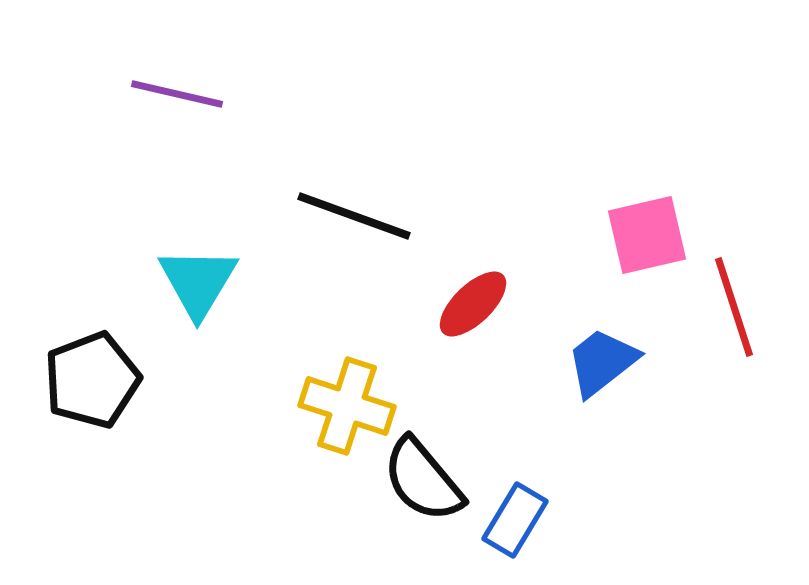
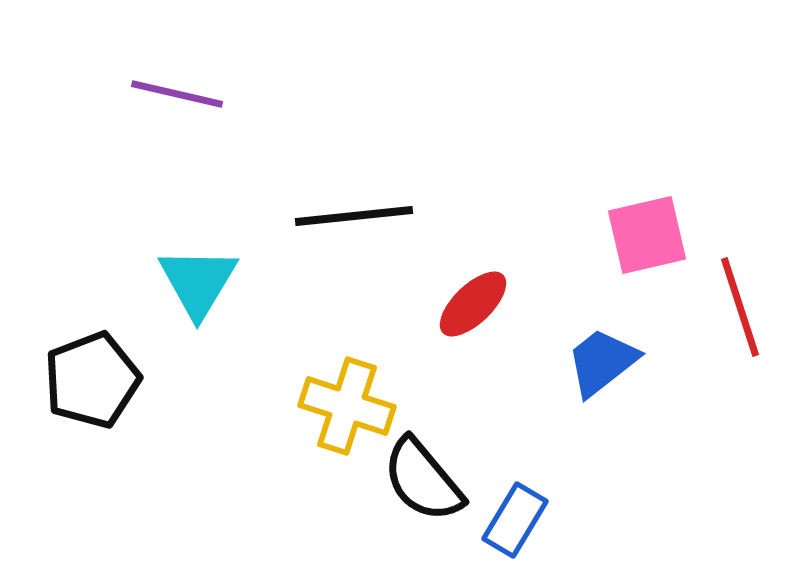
black line: rotated 26 degrees counterclockwise
red line: moved 6 px right
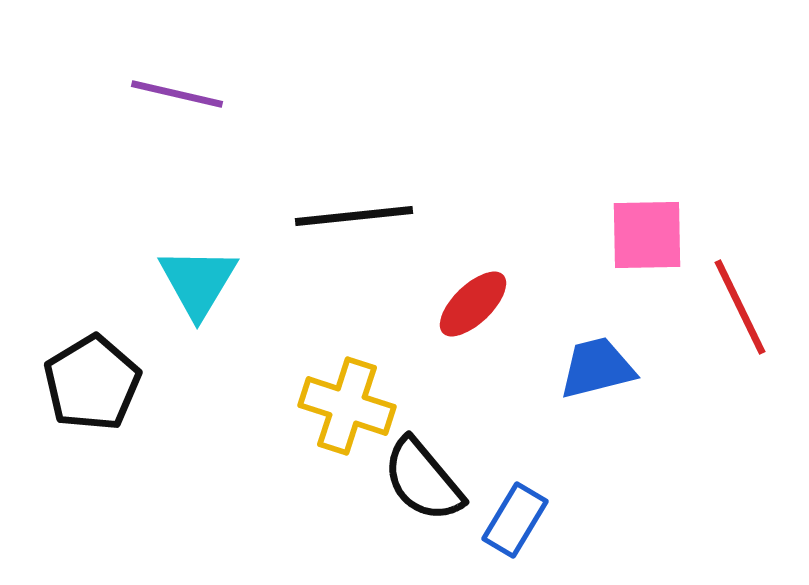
pink square: rotated 12 degrees clockwise
red line: rotated 8 degrees counterclockwise
blue trapezoid: moved 5 px left, 6 px down; rotated 24 degrees clockwise
black pentagon: moved 3 px down; rotated 10 degrees counterclockwise
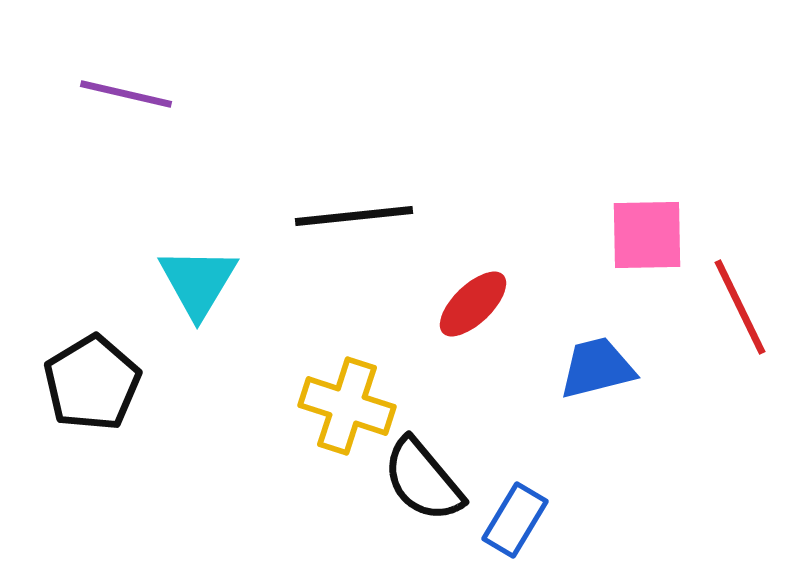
purple line: moved 51 px left
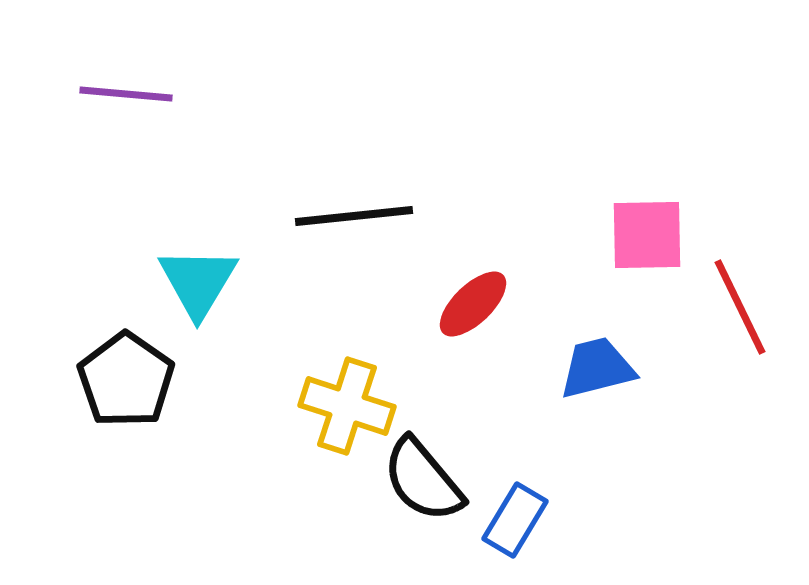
purple line: rotated 8 degrees counterclockwise
black pentagon: moved 34 px right, 3 px up; rotated 6 degrees counterclockwise
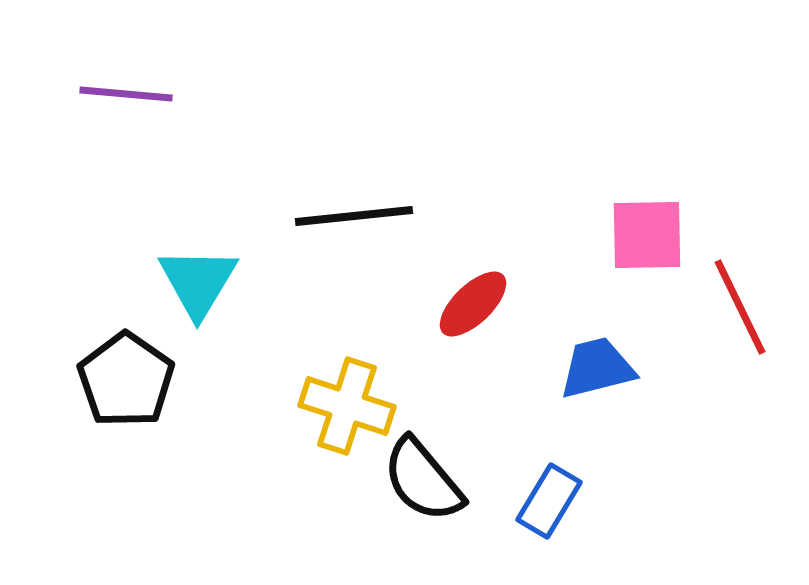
blue rectangle: moved 34 px right, 19 px up
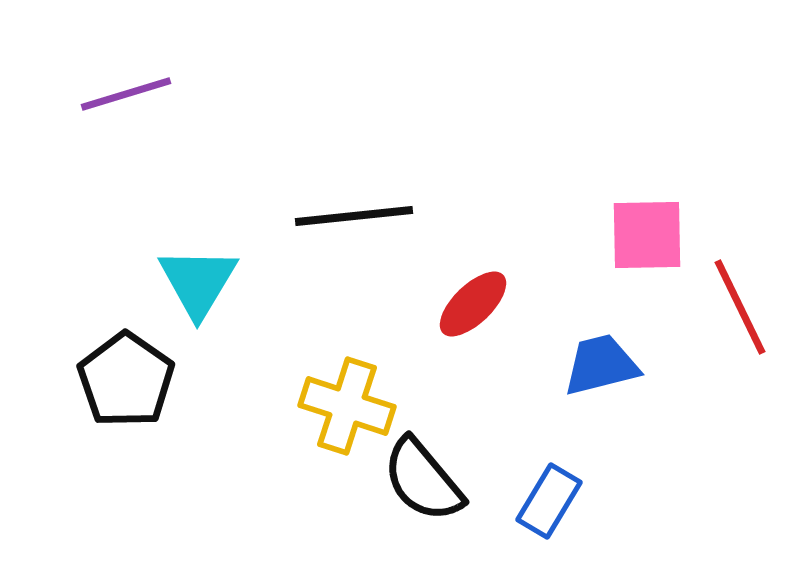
purple line: rotated 22 degrees counterclockwise
blue trapezoid: moved 4 px right, 3 px up
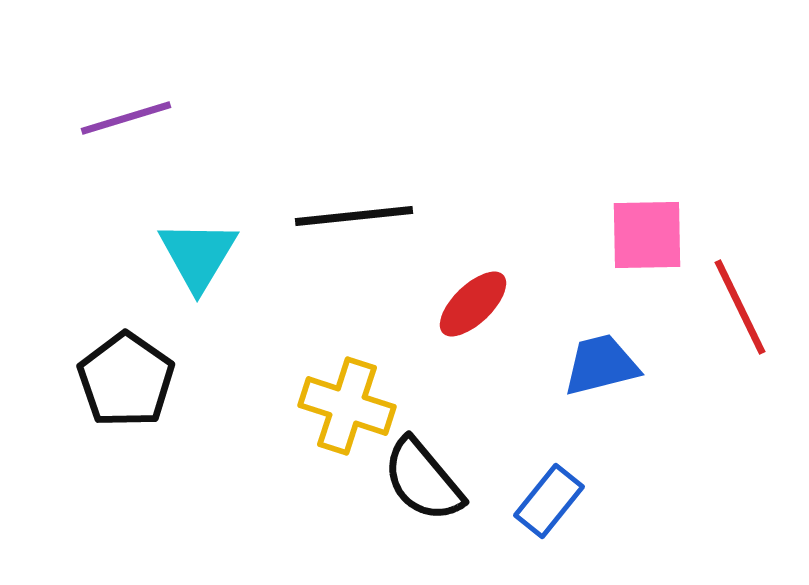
purple line: moved 24 px down
cyan triangle: moved 27 px up
blue rectangle: rotated 8 degrees clockwise
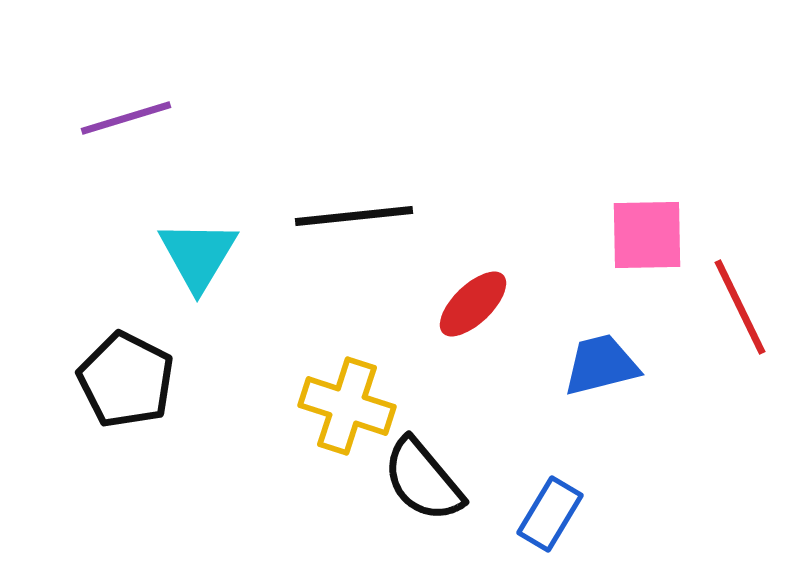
black pentagon: rotated 8 degrees counterclockwise
blue rectangle: moved 1 px right, 13 px down; rotated 8 degrees counterclockwise
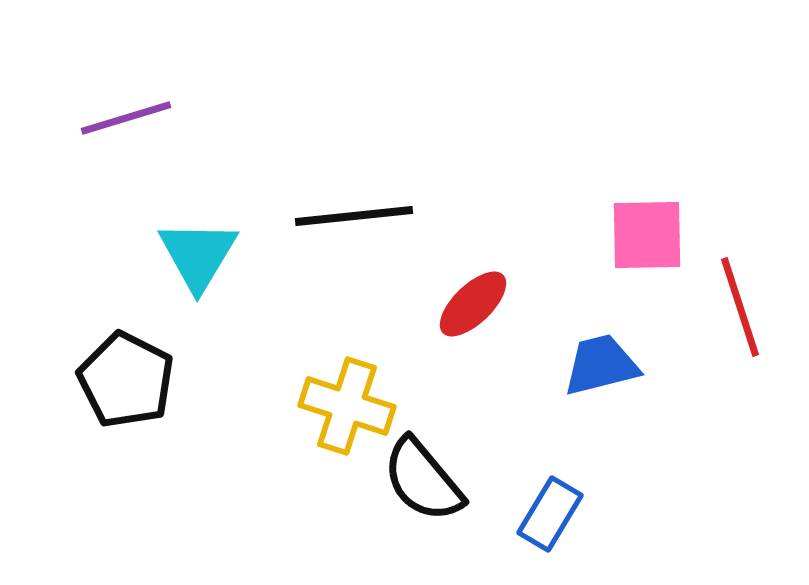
red line: rotated 8 degrees clockwise
